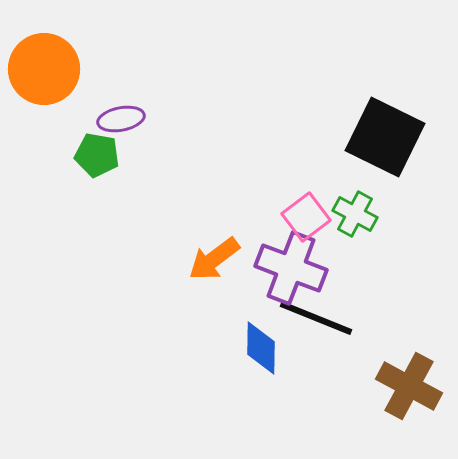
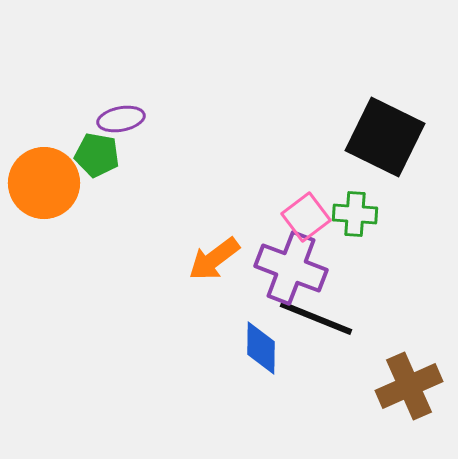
orange circle: moved 114 px down
green cross: rotated 24 degrees counterclockwise
brown cross: rotated 38 degrees clockwise
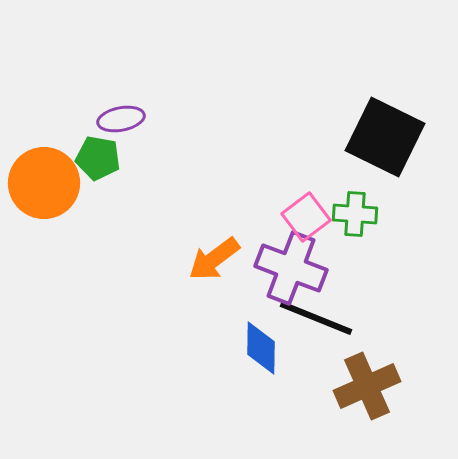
green pentagon: moved 1 px right, 3 px down
brown cross: moved 42 px left
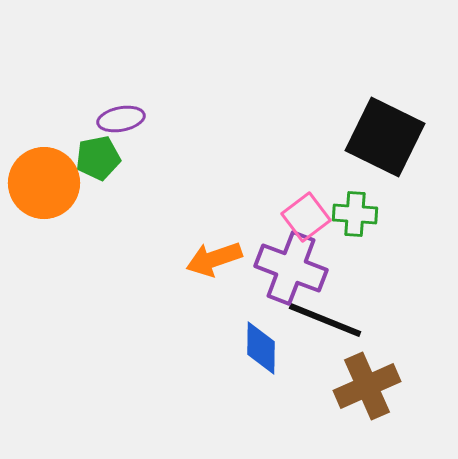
green pentagon: rotated 21 degrees counterclockwise
orange arrow: rotated 18 degrees clockwise
black line: moved 9 px right, 2 px down
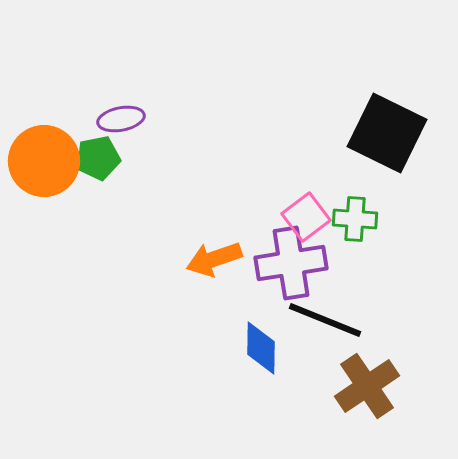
black square: moved 2 px right, 4 px up
orange circle: moved 22 px up
green cross: moved 5 px down
purple cross: moved 5 px up; rotated 30 degrees counterclockwise
brown cross: rotated 10 degrees counterclockwise
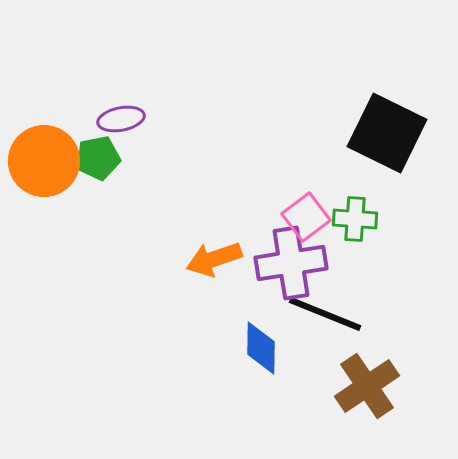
black line: moved 6 px up
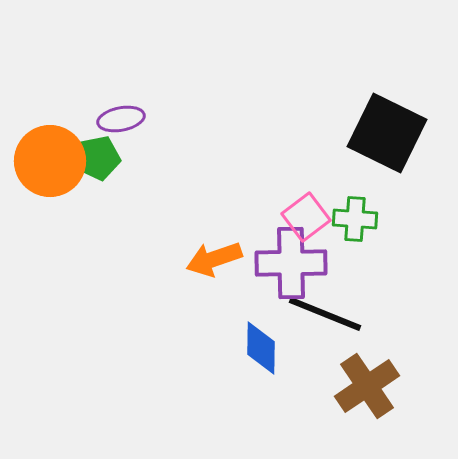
orange circle: moved 6 px right
purple cross: rotated 8 degrees clockwise
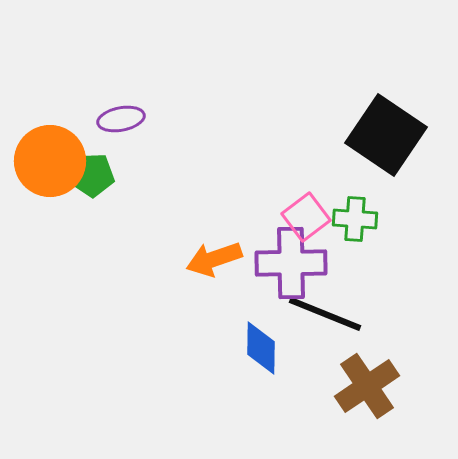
black square: moved 1 px left, 2 px down; rotated 8 degrees clockwise
green pentagon: moved 6 px left, 17 px down; rotated 9 degrees clockwise
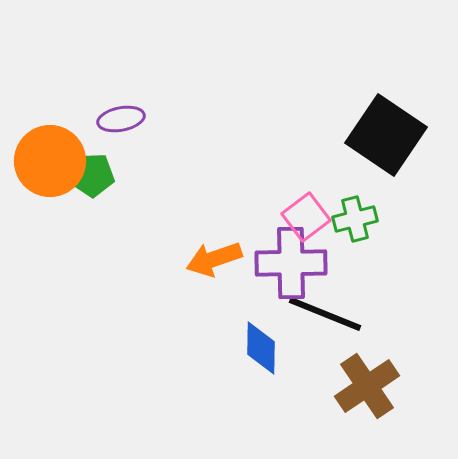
green cross: rotated 18 degrees counterclockwise
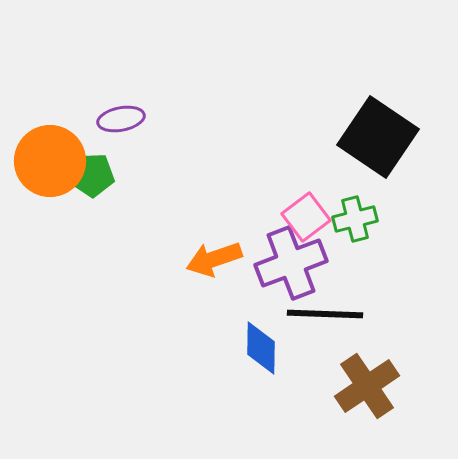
black square: moved 8 px left, 2 px down
purple cross: rotated 20 degrees counterclockwise
black line: rotated 20 degrees counterclockwise
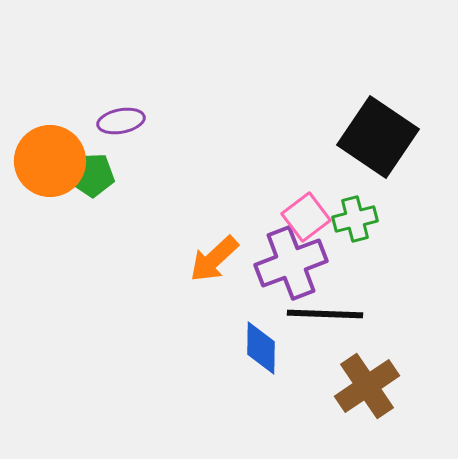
purple ellipse: moved 2 px down
orange arrow: rotated 24 degrees counterclockwise
